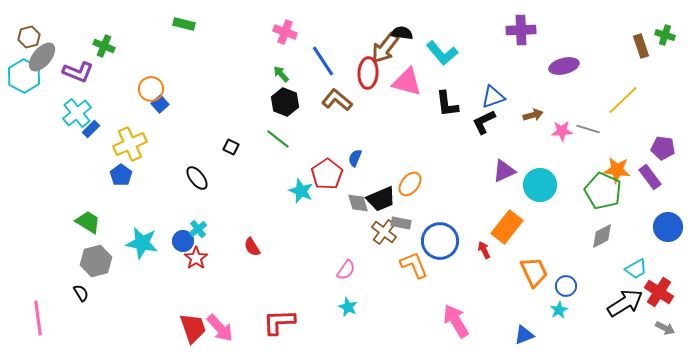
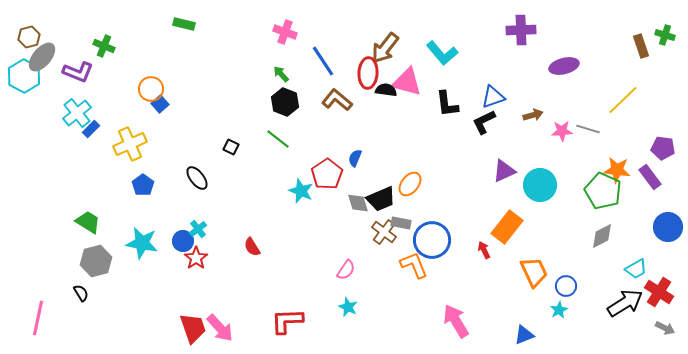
black semicircle at (402, 33): moved 16 px left, 57 px down
blue pentagon at (121, 175): moved 22 px right, 10 px down
blue circle at (440, 241): moved 8 px left, 1 px up
pink line at (38, 318): rotated 20 degrees clockwise
red L-shape at (279, 322): moved 8 px right, 1 px up
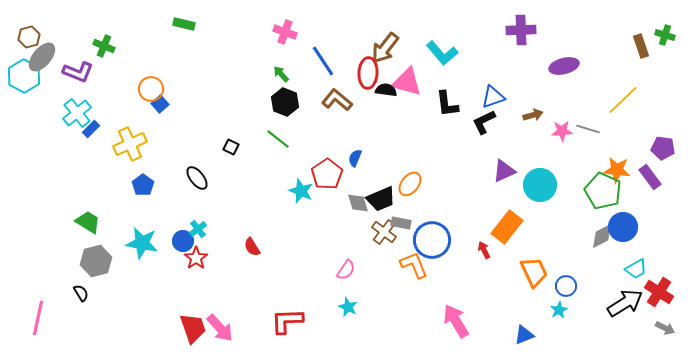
blue circle at (668, 227): moved 45 px left
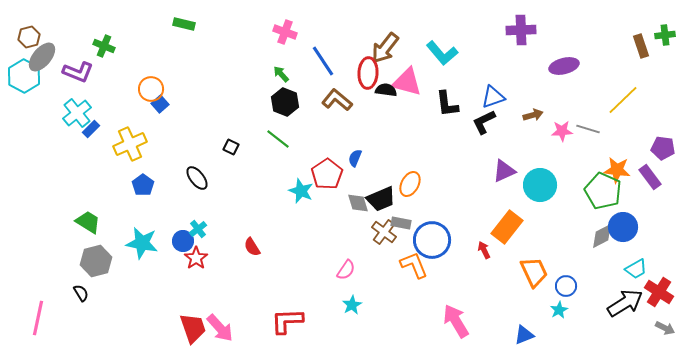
green cross at (665, 35): rotated 24 degrees counterclockwise
orange ellipse at (410, 184): rotated 10 degrees counterclockwise
cyan star at (348, 307): moved 4 px right, 2 px up; rotated 18 degrees clockwise
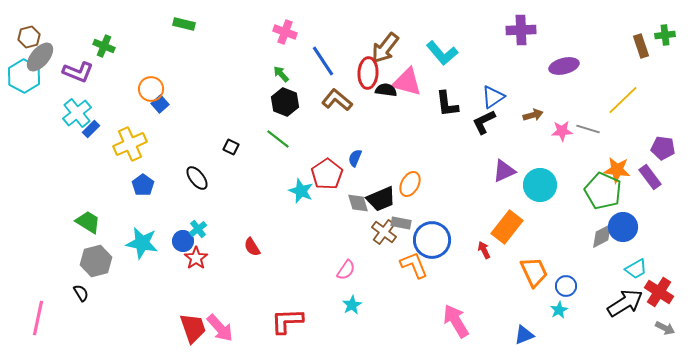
gray ellipse at (42, 57): moved 2 px left
blue triangle at (493, 97): rotated 15 degrees counterclockwise
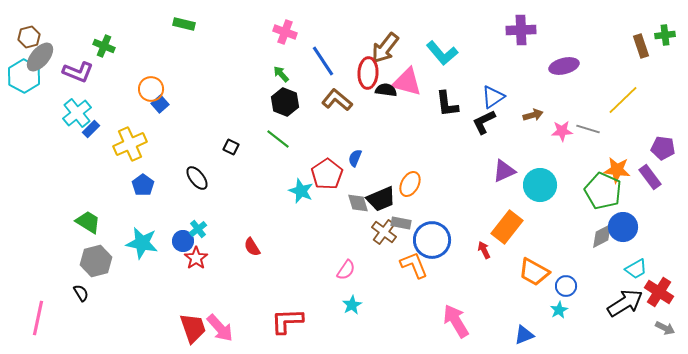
orange trapezoid at (534, 272): rotated 144 degrees clockwise
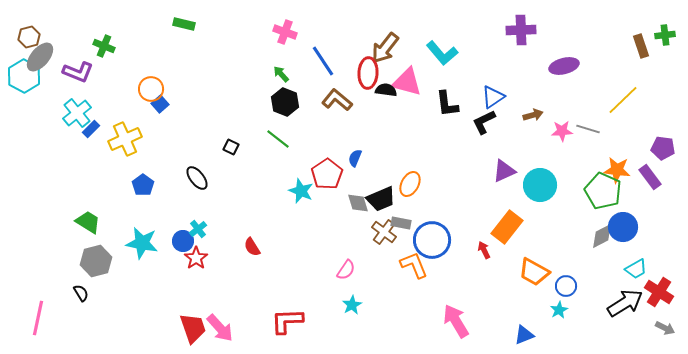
yellow cross at (130, 144): moved 5 px left, 5 px up
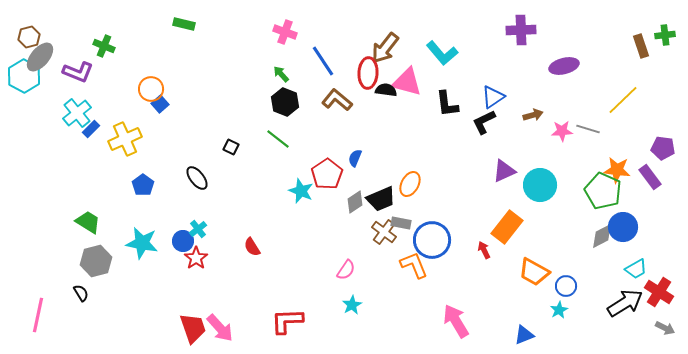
gray diamond at (358, 203): moved 3 px left, 1 px up; rotated 75 degrees clockwise
pink line at (38, 318): moved 3 px up
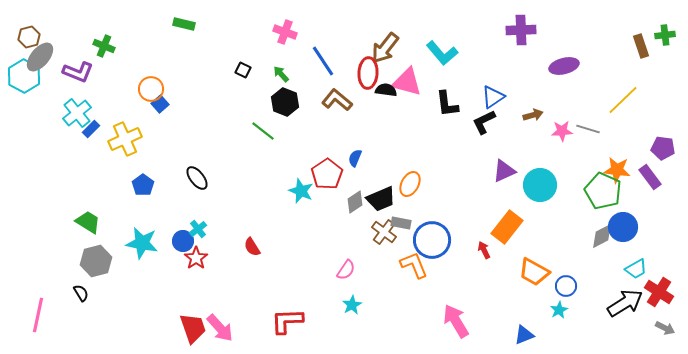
green line at (278, 139): moved 15 px left, 8 px up
black square at (231, 147): moved 12 px right, 77 px up
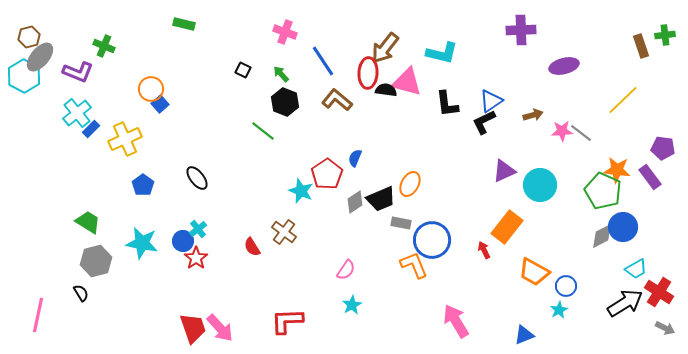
cyan L-shape at (442, 53): rotated 36 degrees counterclockwise
blue triangle at (493, 97): moved 2 px left, 4 px down
gray line at (588, 129): moved 7 px left, 4 px down; rotated 20 degrees clockwise
brown cross at (384, 232): moved 100 px left
